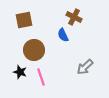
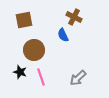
gray arrow: moved 7 px left, 11 px down
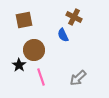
black star: moved 1 px left, 7 px up; rotated 16 degrees clockwise
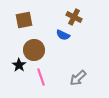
blue semicircle: rotated 40 degrees counterclockwise
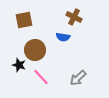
blue semicircle: moved 2 px down; rotated 16 degrees counterclockwise
brown circle: moved 1 px right
black star: rotated 16 degrees counterclockwise
pink line: rotated 24 degrees counterclockwise
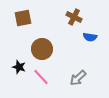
brown square: moved 1 px left, 2 px up
blue semicircle: moved 27 px right
brown circle: moved 7 px right, 1 px up
black star: moved 2 px down
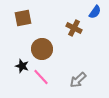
brown cross: moved 11 px down
blue semicircle: moved 5 px right, 25 px up; rotated 64 degrees counterclockwise
black star: moved 3 px right, 1 px up
gray arrow: moved 2 px down
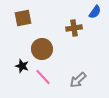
brown cross: rotated 35 degrees counterclockwise
pink line: moved 2 px right
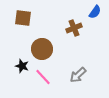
brown square: rotated 18 degrees clockwise
brown cross: rotated 14 degrees counterclockwise
gray arrow: moved 5 px up
